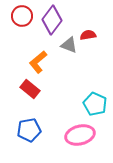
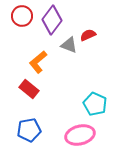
red semicircle: rotated 14 degrees counterclockwise
red rectangle: moved 1 px left
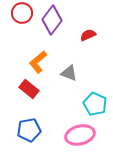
red circle: moved 3 px up
gray triangle: moved 28 px down
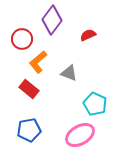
red circle: moved 26 px down
pink ellipse: rotated 16 degrees counterclockwise
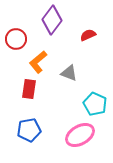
red circle: moved 6 px left
red rectangle: rotated 60 degrees clockwise
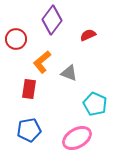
orange L-shape: moved 4 px right
pink ellipse: moved 3 px left, 3 px down
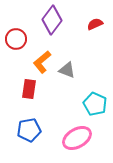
red semicircle: moved 7 px right, 11 px up
gray triangle: moved 2 px left, 3 px up
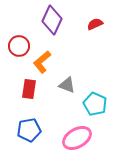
purple diamond: rotated 12 degrees counterclockwise
red circle: moved 3 px right, 7 px down
gray triangle: moved 15 px down
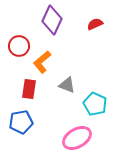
blue pentagon: moved 8 px left, 8 px up
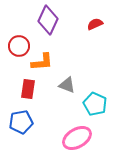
purple diamond: moved 4 px left
orange L-shape: rotated 145 degrees counterclockwise
red rectangle: moved 1 px left
